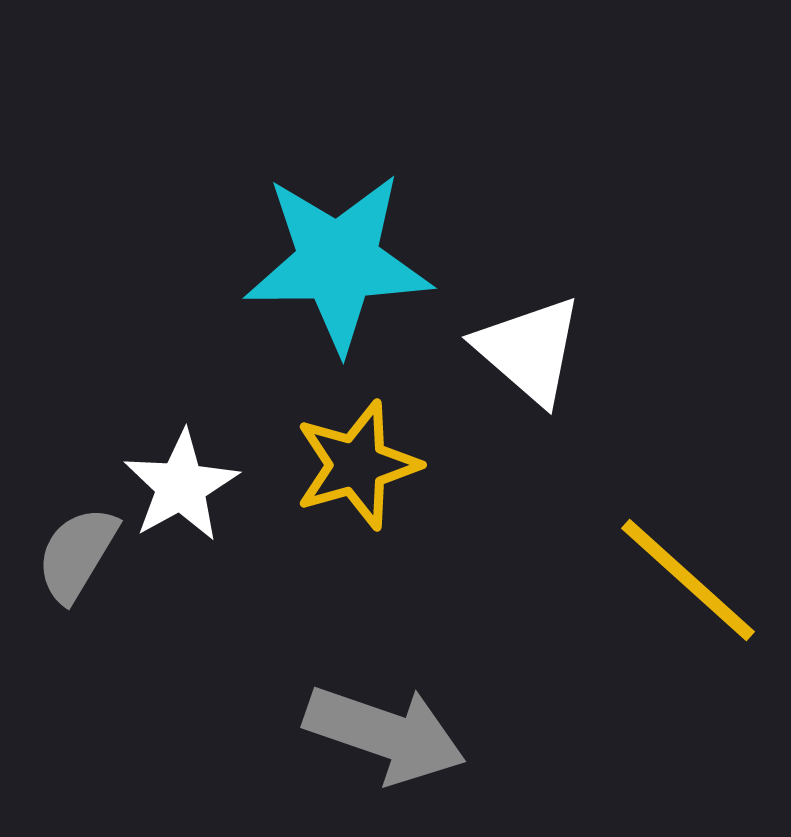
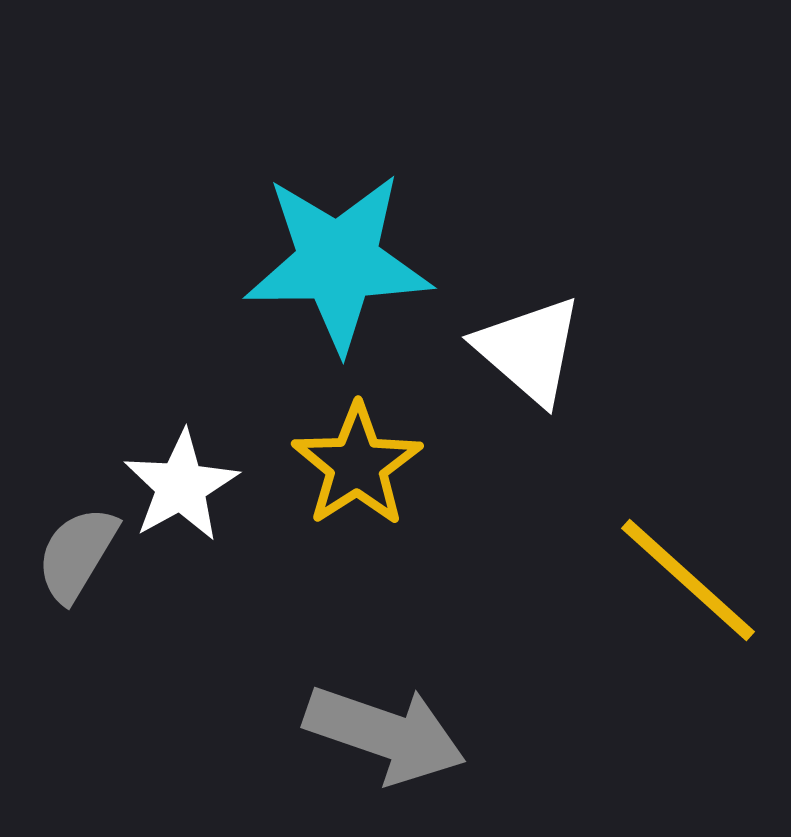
yellow star: rotated 17 degrees counterclockwise
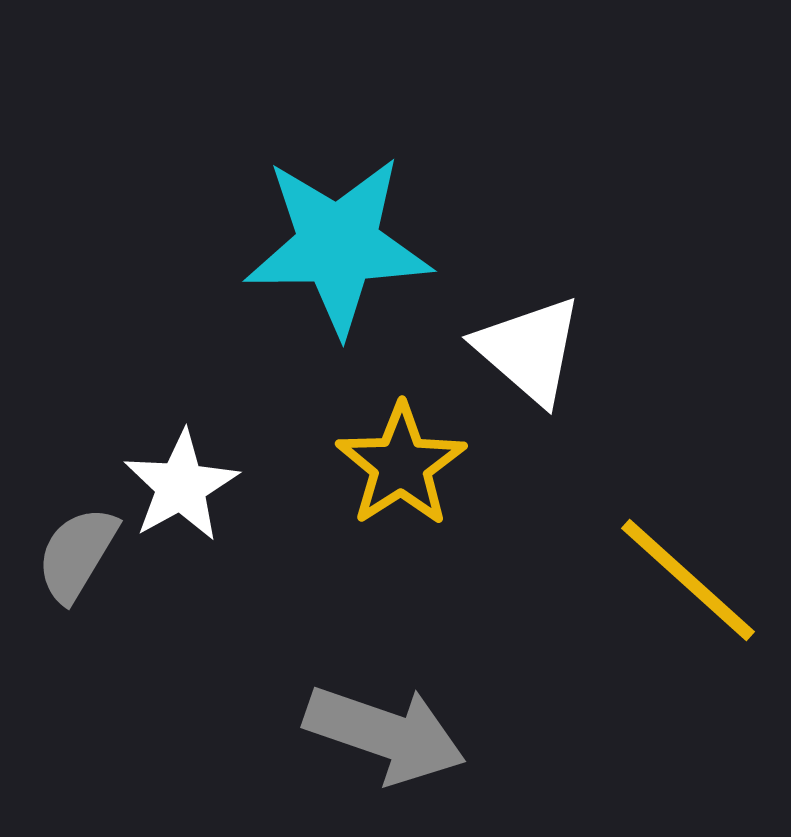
cyan star: moved 17 px up
yellow star: moved 44 px right
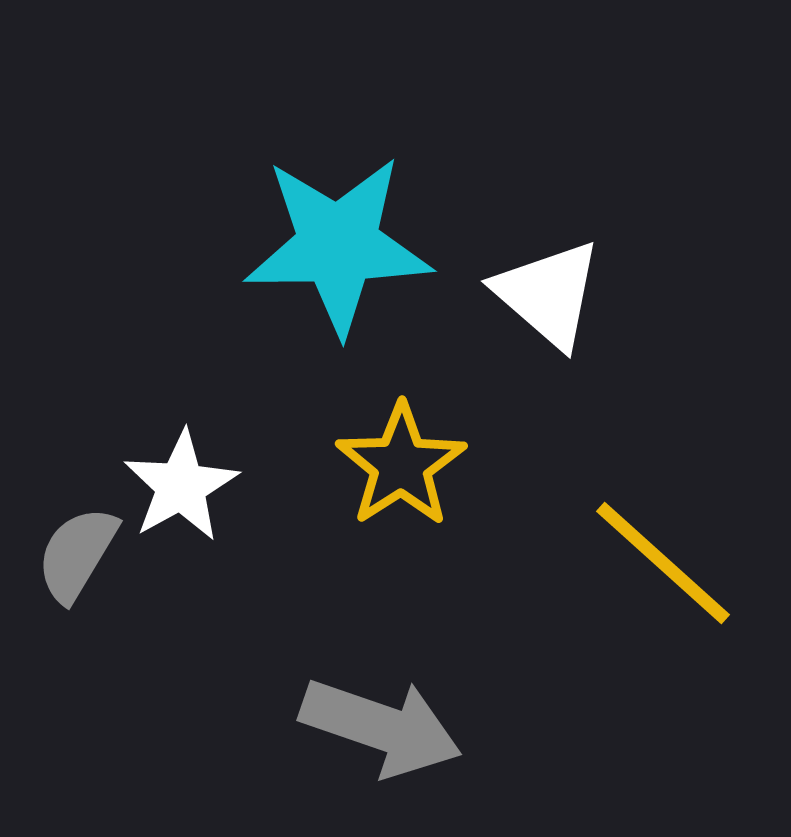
white triangle: moved 19 px right, 56 px up
yellow line: moved 25 px left, 17 px up
gray arrow: moved 4 px left, 7 px up
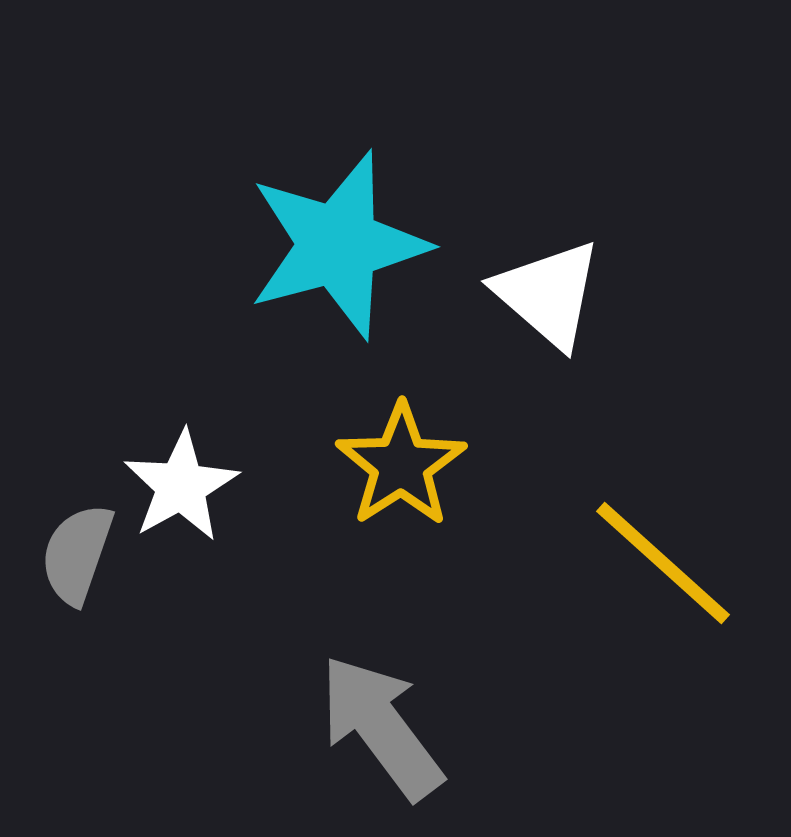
cyan star: rotated 14 degrees counterclockwise
gray semicircle: rotated 12 degrees counterclockwise
gray arrow: rotated 146 degrees counterclockwise
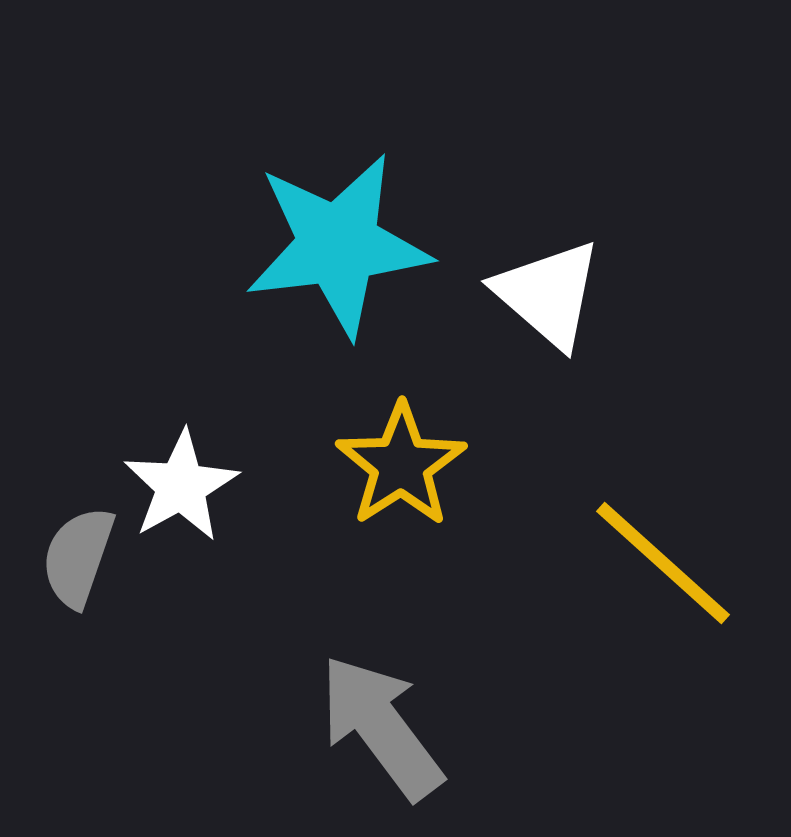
cyan star: rotated 8 degrees clockwise
gray semicircle: moved 1 px right, 3 px down
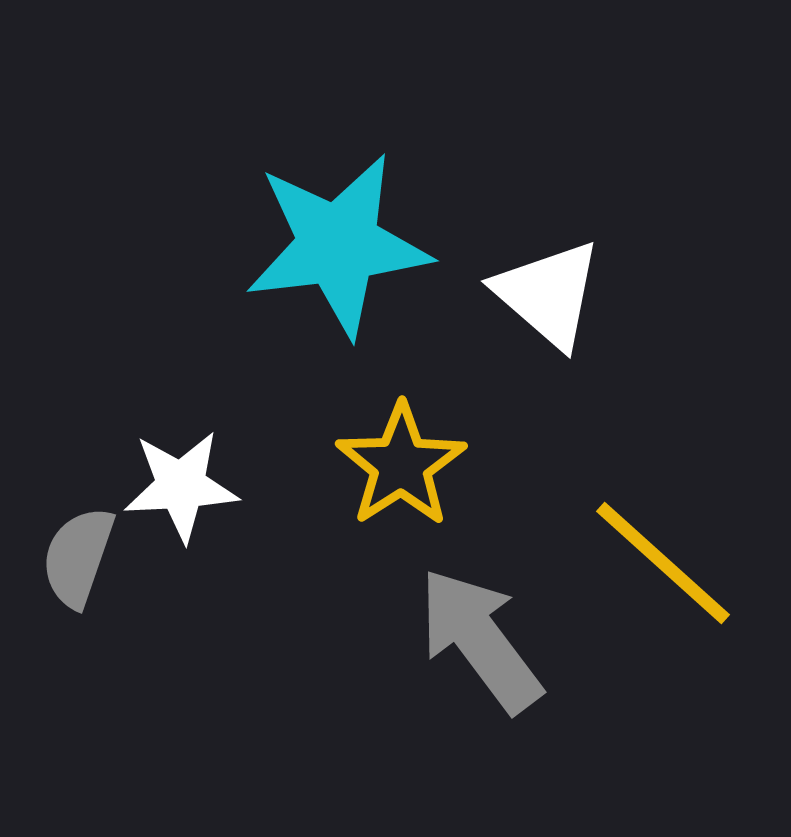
white star: rotated 26 degrees clockwise
gray arrow: moved 99 px right, 87 px up
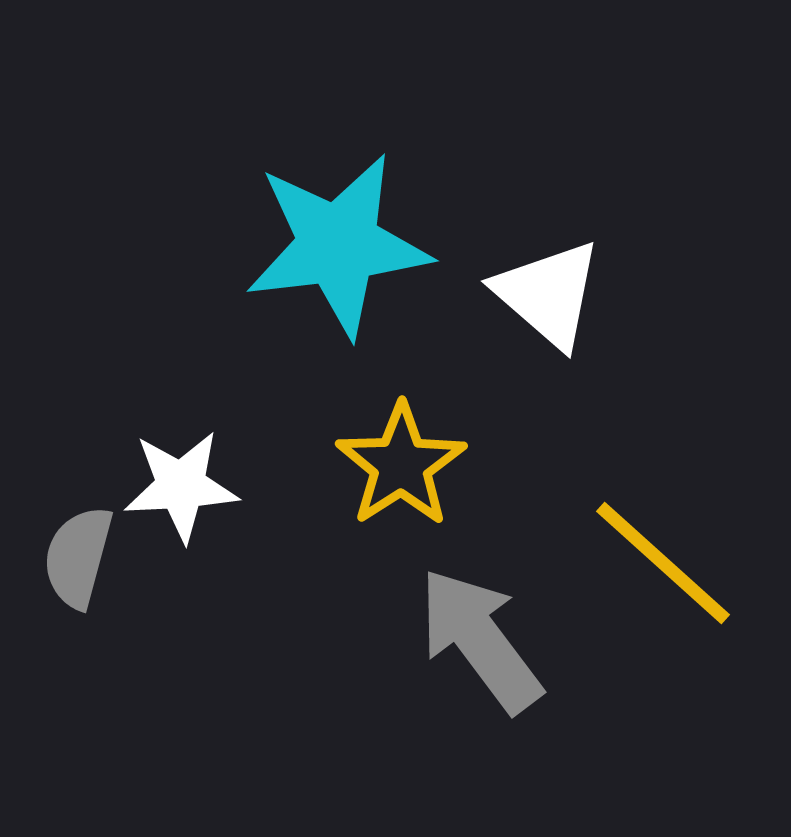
gray semicircle: rotated 4 degrees counterclockwise
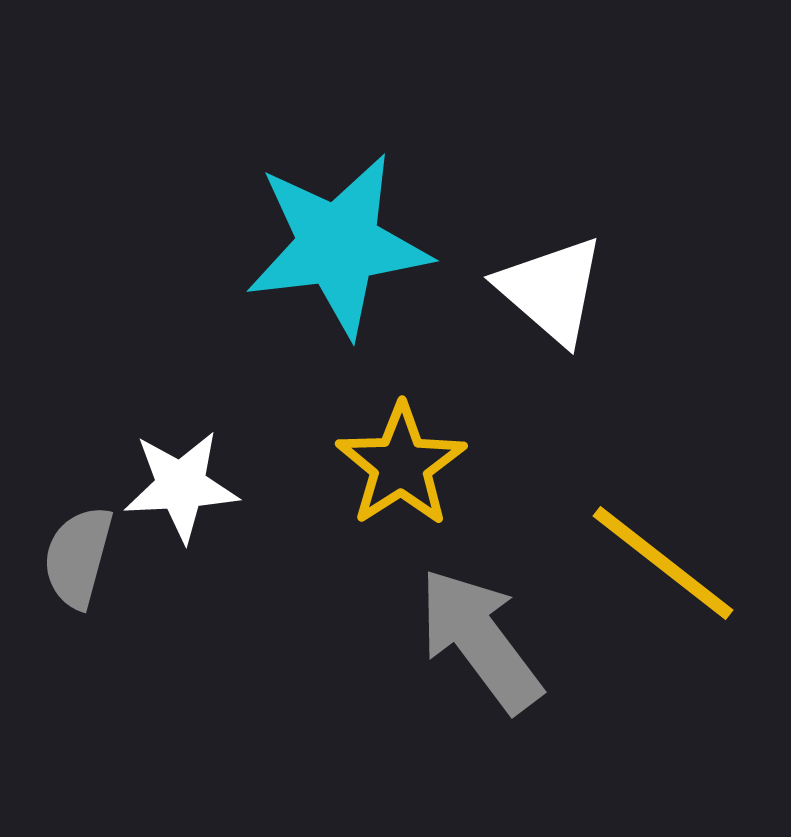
white triangle: moved 3 px right, 4 px up
yellow line: rotated 4 degrees counterclockwise
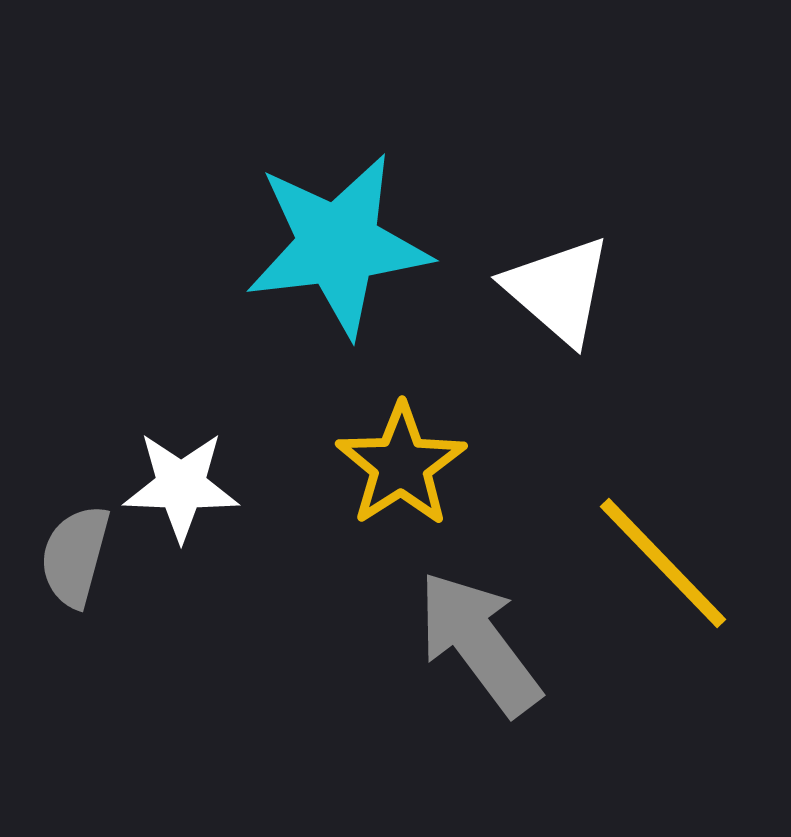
white triangle: moved 7 px right
white star: rotated 5 degrees clockwise
gray semicircle: moved 3 px left, 1 px up
yellow line: rotated 8 degrees clockwise
gray arrow: moved 1 px left, 3 px down
